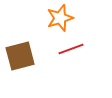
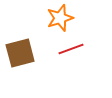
brown square: moved 3 px up
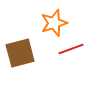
orange star: moved 6 px left, 5 px down
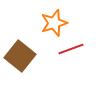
brown square: moved 3 px down; rotated 36 degrees counterclockwise
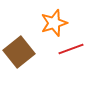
brown square: moved 1 px left, 4 px up; rotated 12 degrees clockwise
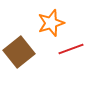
orange star: moved 3 px left
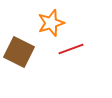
brown square: rotated 24 degrees counterclockwise
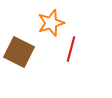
red line: rotated 55 degrees counterclockwise
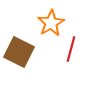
orange star: rotated 12 degrees counterclockwise
